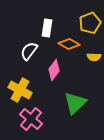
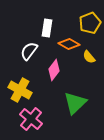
yellow semicircle: moved 5 px left; rotated 48 degrees clockwise
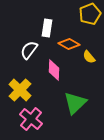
yellow pentagon: moved 9 px up
white semicircle: moved 1 px up
pink diamond: rotated 35 degrees counterclockwise
yellow cross: rotated 15 degrees clockwise
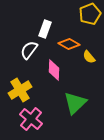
white rectangle: moved 2 px left, 1 px down; rotated 12 degrees clockwise
yellow cross: rotated 15 degrees clockwise
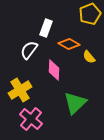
white rectangle: moved 1 px right, 1 px up
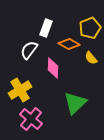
yellow pentagon: moved 14 px down
yellow semicircle: moved 2 px right, 1 px down
pink diamond: moved 1 px left, 2 px up
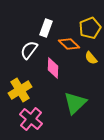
orange diamond: rotated 15 degrees clockwise
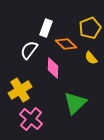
orange diamond: moved 3 px left
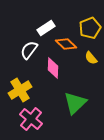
white rectangle: rotated 36 degrees clockwise
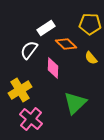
yellow pentagon: moved 4 px up; rotated 25 degrees clockwise
